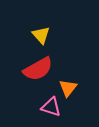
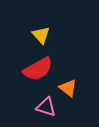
orange triangle: rotated 30 degrees counterclockwise
pink triangle: moved 5 px left
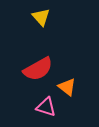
yellow triangle: moved 18 px up
orange triangle: moved 1 px left, 1 px up
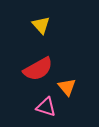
yellow triangle: moved 8 px down
orange triangle: rotated 12 degrees clockwise
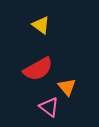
yellow triangle: rotated 12 degrees counterclockwise
pink triangle: moved 3 px right; rotated 20 degrees clockwise
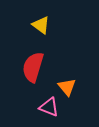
red semicircle: moved 5 px left, 2 px up; rotated 136 degrees clockwise
pink triangle: rotated 15 degrees counterclockwise
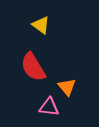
red semicircle: rotated 48 degrees counterclockwise
pink triangle: rotated 15 degrees counterclockwise
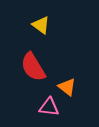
orange triangle: rotated 12 degrees counterclockwise
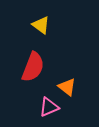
red semicircle: rotated 128 degrees counterclockwise
pink triangle: rotated 30 degrees counterclockwise
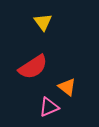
yellow triangle: moved 2 px right, 3 px up; rotated 18 degrees clockwise
red semicircle: rotated 36 degrees clockwise
